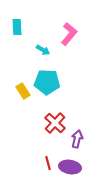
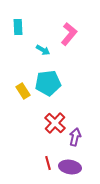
cyan rectangle: moved 1 px right
cyan pentagon: moved 1 px right, 1 px down; rotated 10 degrees counterclockwise
purple arrow: moved 2 px left, 2 px up
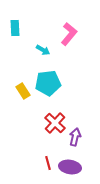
cyan rectangle: moved 3 px left, 1 px down
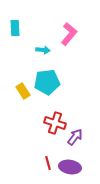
cyan arrow: rotated 24 degrees counterclockwise
cyan pentagon: moved 1 px left, 1 px up
red cross: rotated 25 degrees counterclockwise
purple arrow: rotated 24 degrees clockwise
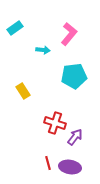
cyan rectangle: rotated 56 degrees clockwise
cyan pentagon: moved 27 px right, 6 px up
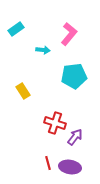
cyan rectangle: moved 1 px right, 1 px down
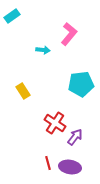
cyan rectangle: moved 4 px left, 13 px up
cyan pentagon: moved 7 px right, 8 px down
red cross: rotated 15 degrees clockwise
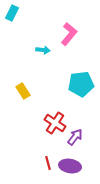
cyan rectangle: moved 3 px up; rotated 28 degrees counterclockwise
purple ellipse: moved 1 px up
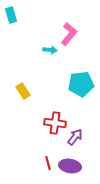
cyan rectangle: moved 1 px left, 2 px down; rotated 42 degrees counterclockwise
cyan arrow: moved 7 px right
red cross: rotated 25 degrees counterclockwise
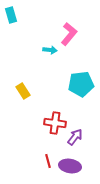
red line: moved 2 px up
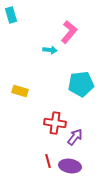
pink L-shape: moved 2 px up
yellow rectangle: moved 3 px left; rotated 42 degrees counterclockwise
